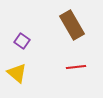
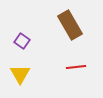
brown rectangle: moved 2 px left
yellow triangle: moved 3 px right, 1 px down; rotated 20 degrees clockwise
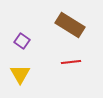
brown rectangle: rotated 28 degrees counterclockwise
red line: moved 5 px left, 5 px up
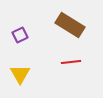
purple square: moved 2 px left, 6 px up; rotated 28 degrees clockwise
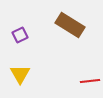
red line: moved 19 px right, 19 px down
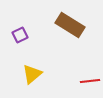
yellow triangle: moved 12 px right; rotated 20 degrees clockwise
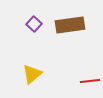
brown rectangle: rotated 40 degrees counterclockwise
purple square: moved 14 px right, 11 px up; rotated 21 degrees counterclockwise
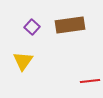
purple square: moved 2 px left, 3 px down
yellow triangle: moved 9 px left, 13 px up; rotated 15 degrees counterclockwise
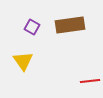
purple square: rotated 14 degrees counterclockwise
yellow triangle: rotated 10 degrees counterclockwise
